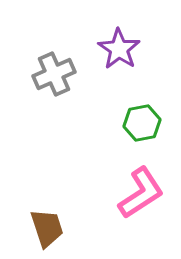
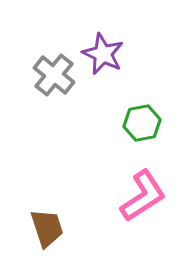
purple star: moved 16 px left, 5 px down; rotated 9 degrees counterclockwise
gray cross: moved 1 px down; rotated 27 degrees counterclockwise
pink L-shape: moved 2 px right, 3 px down
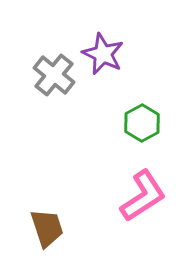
green hexagon: rotated 18 degrees counterclockwise
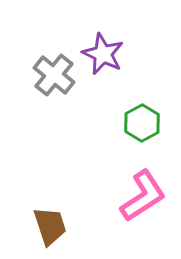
brown trapezoid: moved 3 px right, 2 px up
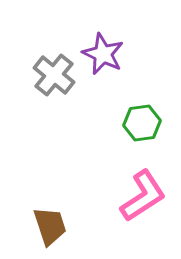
green hexagon: rotated 21 degrees clockwise
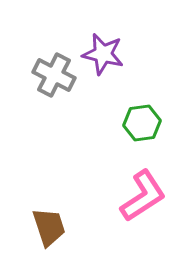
purple star: rotated 12 degrees counterclockwise
gray cross: rotated 12 degrees counterclockwise
brown trapezoid: moved 1 px left, 1 px down
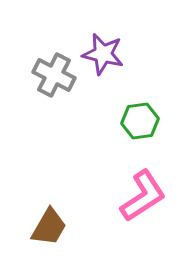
green hexagon: moved 2 px left, 2 px up
brown trapezoid: rotated 48 degrees clockwise
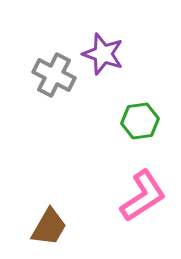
purple star: rotated 6 degrees clockwise
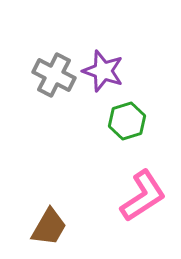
purple star: moved 17 px down
green hexagon: moved 13 px left; rotated 9 degrees counterclockwise
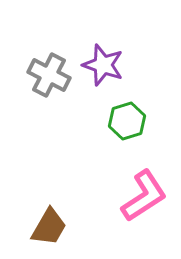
purple star: moved 6 px up
gray cross: moved 5 px left
pink L-shape: moved 1 px right
